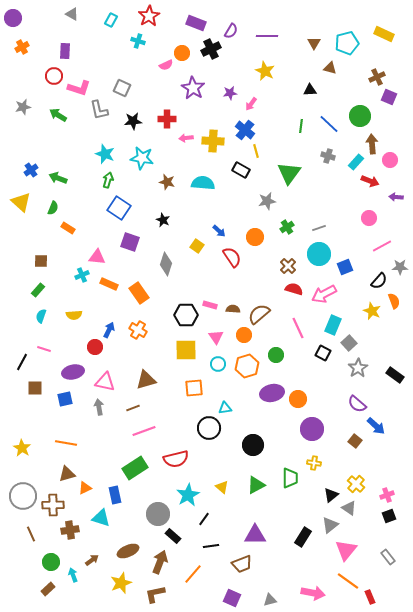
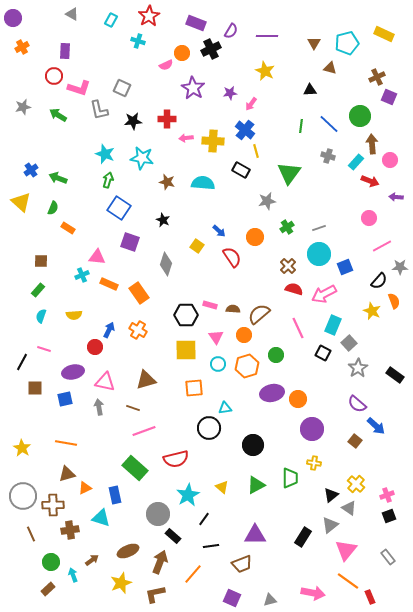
brown line at (133, 408): rotated 40 degrees clockwise
green rectangle at (135, 468): rotated 75 degrees clockwise
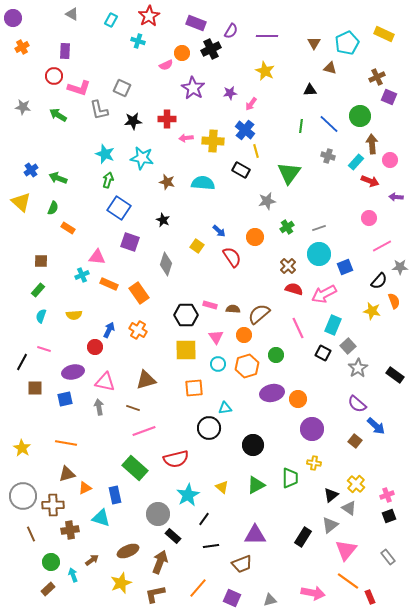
cyan pentagon at (347, 43): rotated 10 degrees counterclockwise
gray star at (23, 107): rotated 21 degrees clockwise
yellow star at (372, 311): rotated 12 degrees counterclockwise
gray square at (349, 343): moved 1 px left, 3 px down
orange line at (193, 574): moved 5 px right, 14 px down
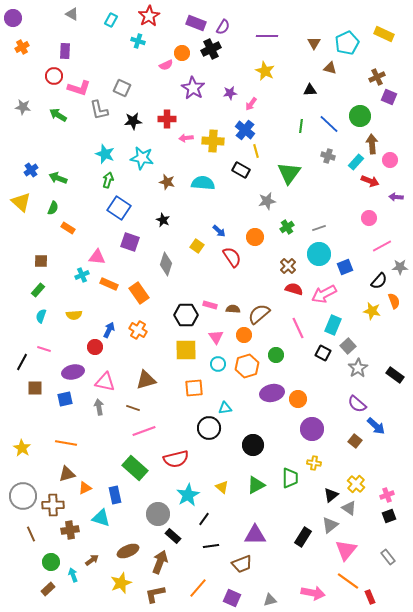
purple semicircle at (231, 31): moved 8 px left, 4 px up
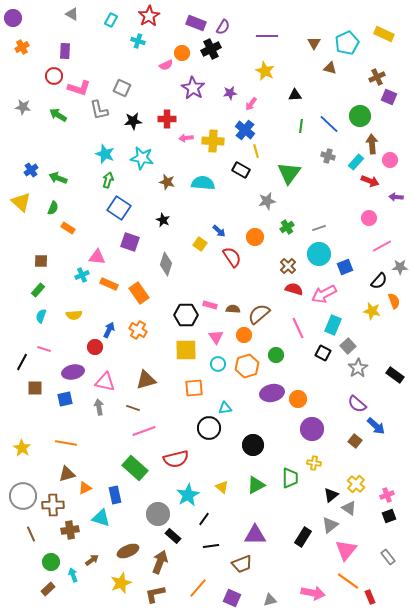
black triangle at (310, 90): moved 15 px left, 5 px down
yellow square at (197, 246): moved 3 px right, 2 px up
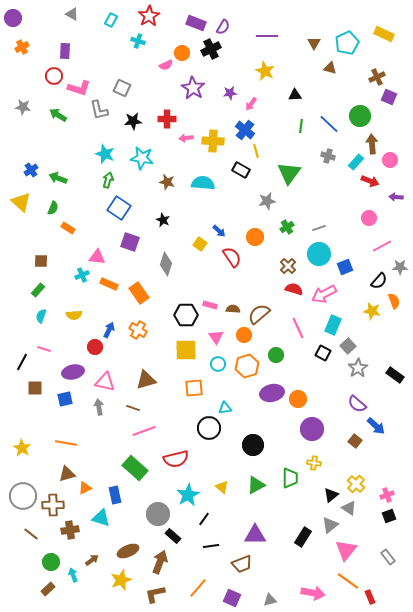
brown line at (31, 534): rotated 28 degrees counterclockwise
yellow star at (121, 583): moved 3 px up
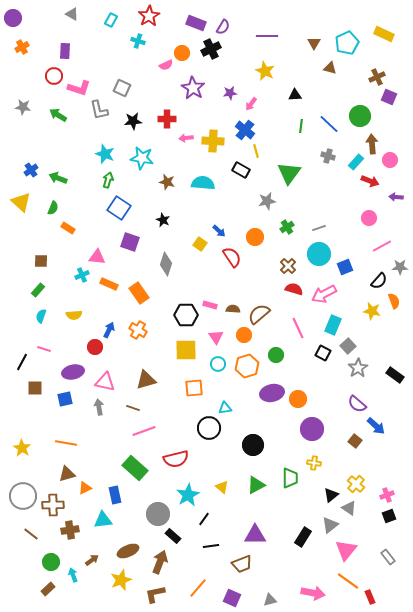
cyan triangle at (101, 518): moved 2 px right, 2 px down; rotated 24 degrees counterclockwise
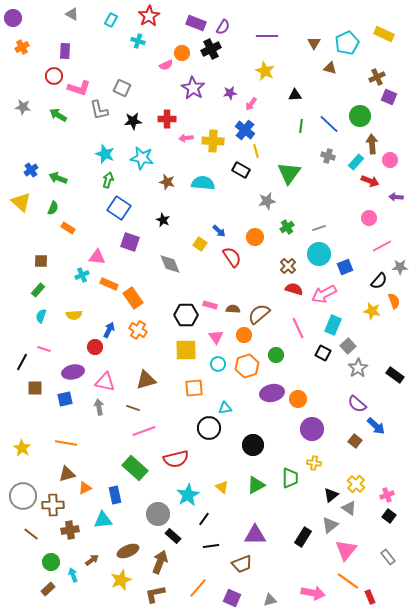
gray diamond at (166, 264): moved 4 px right; rotated 40 degrees counterclockwise
orange rectangle at (139, 293): moved 6 px left, 5 px down
black square at (389, 516): rotated 32 degrees counterclockwise
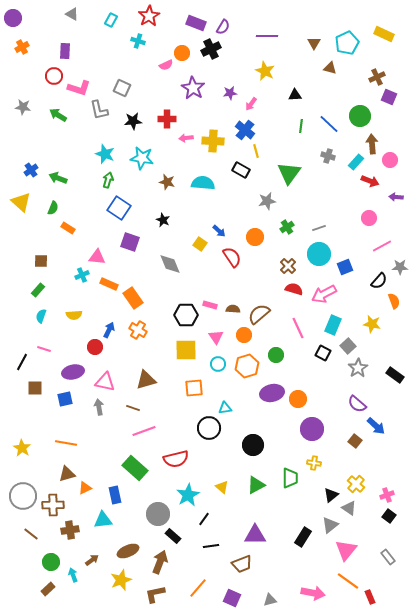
yellow star at (372, 311): moved 13 px down
